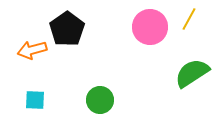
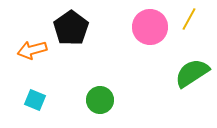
black pentagon: moved 4 px right, 1 px up
cyan square: rotated 20 degrees clockwise
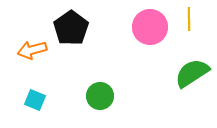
yellow line: rotated 30 degrees counterclockwise
green circle: moved 4 px up
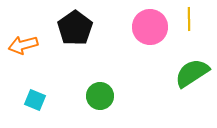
black pentagon: moved 4 px right
orange arrow: moved 9 px left, 5 px up
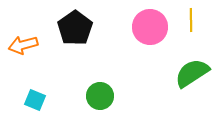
yellow line: moved 2 px right, 1 px down
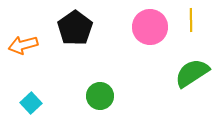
cyan square: moved 4 px left, 3 px down; rotated 25 degrees clockwise
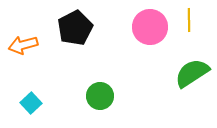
yellow line: moved 2 px left
black pentagon: rotated 8 degrees clockwise
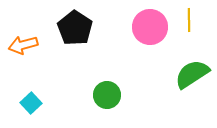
black pentagon: rotated 12 degrees counterclockwise
green semicircle: moved 1 px down
green circle: moved 7 px right, 1 px up
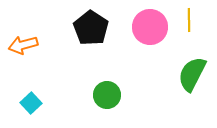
black pentagon: moved 16 px right
green semicircle: rotated 30 degrees counterclockwise
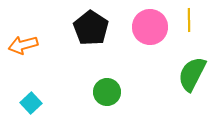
green circle: moved 3 px up
